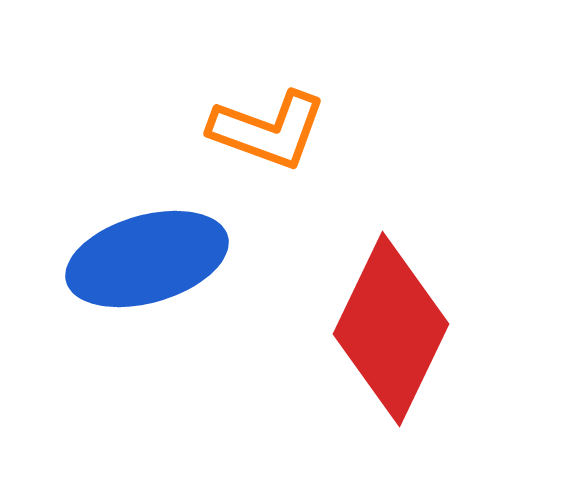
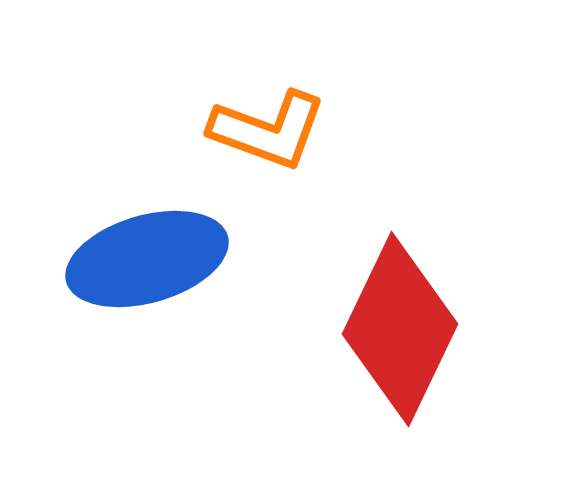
red diamond: moved 9 px right
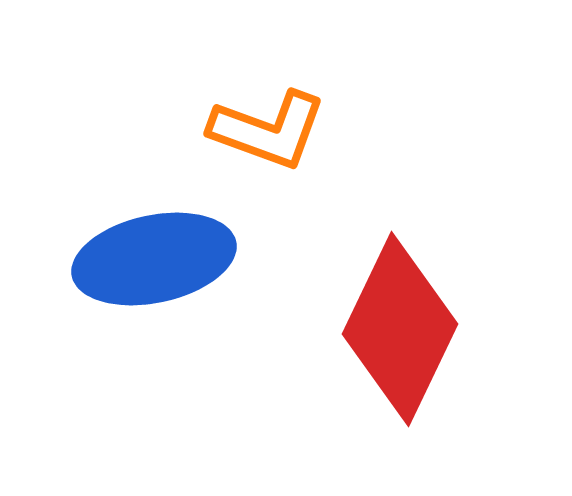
blue ellipse: moved 7 px right; rotated 4 degrees clockwise
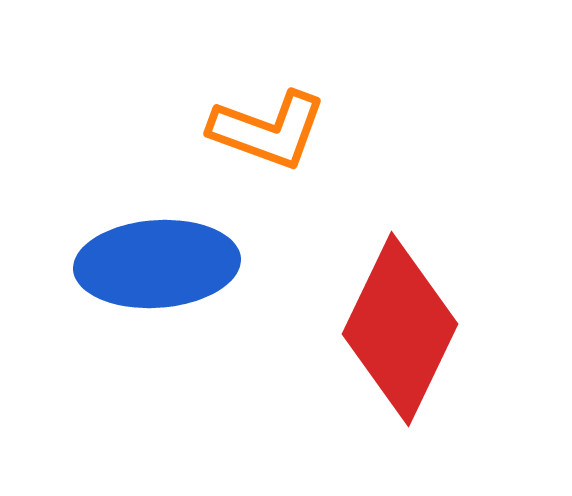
blue ellipse: moved 3 px right, 5 px down; rotated 8 degrees clockwise
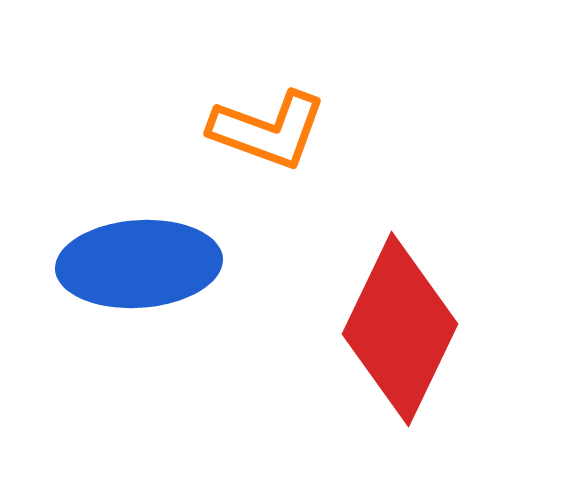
blue ellipse: moved 18 px left
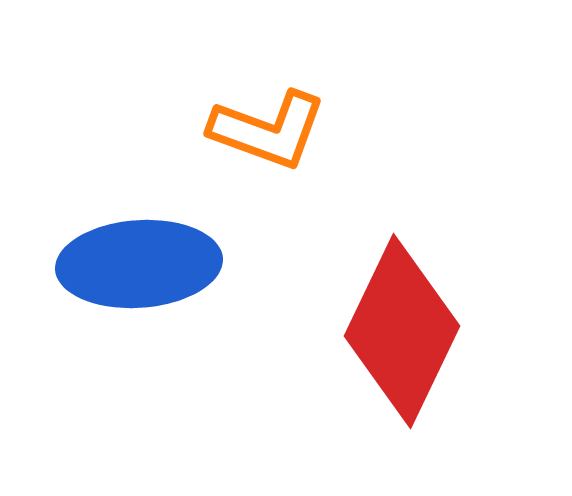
red diamond: moved 2 px right, 2 px down
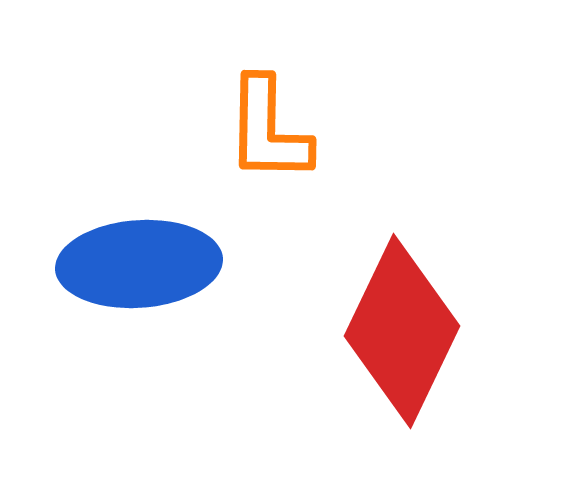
orange L-shape: rotated 71 degrees clockwise
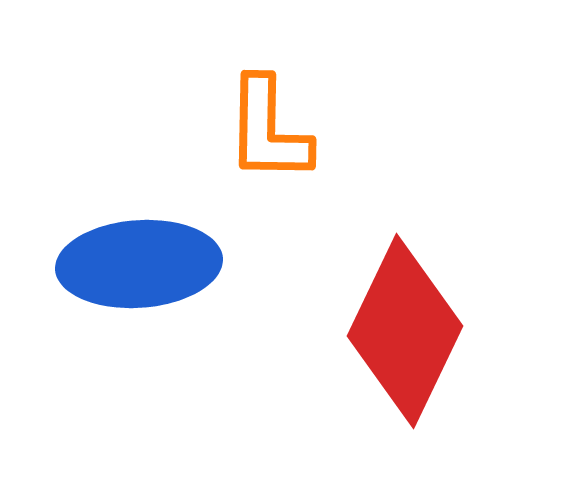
red diamond: moved 3 px right
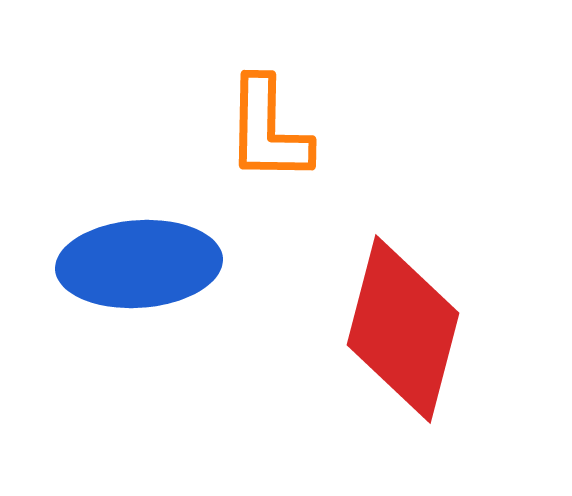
red diamond: moved 2 px left, 2 px up; rotated 11 degrees counterclockwise
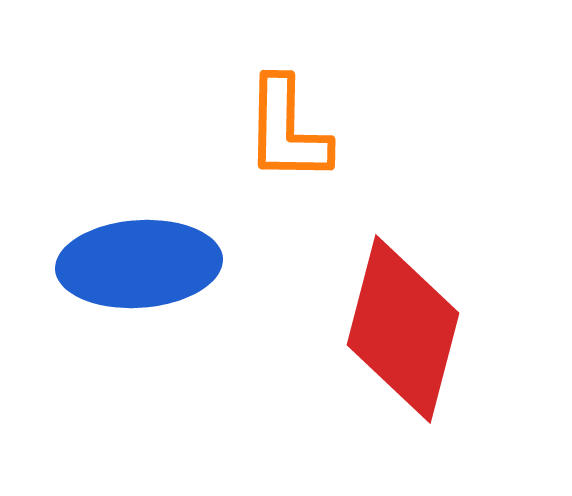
orange L-shape: moved 19 px right
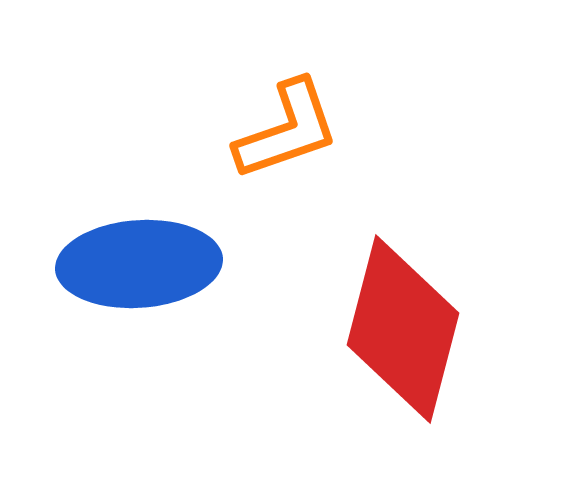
orange L-shape: rotated 110 degrees counterclockwise
